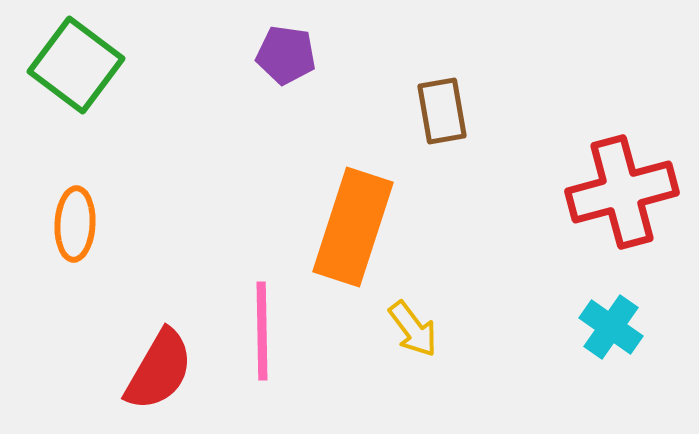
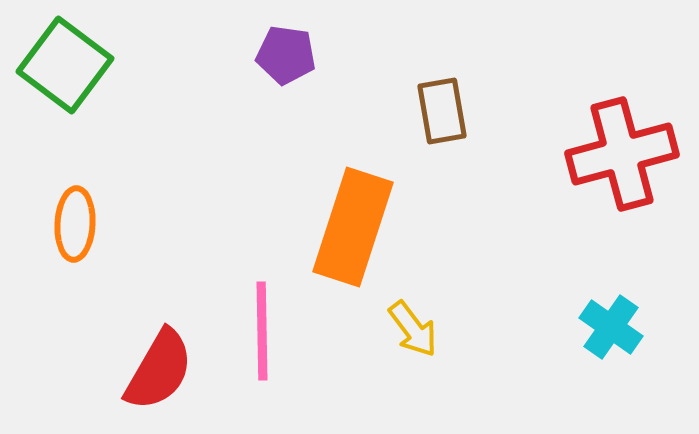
green square: moved 11 px left
red cross: moved 38 px up
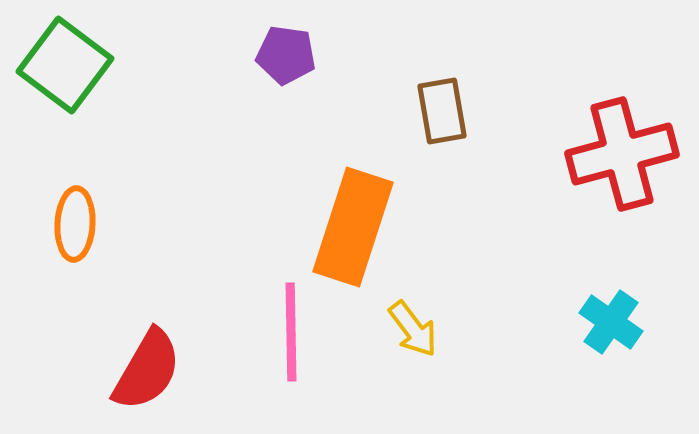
cyan cross: moved 5 px up
pink line: moved 29 px right, 1 px down
red semicircle: moved 12 px left
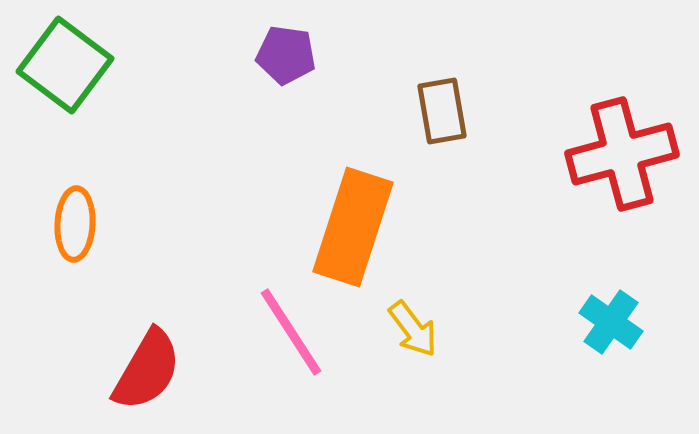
pink line: rotated 32 degrees counterclockwise
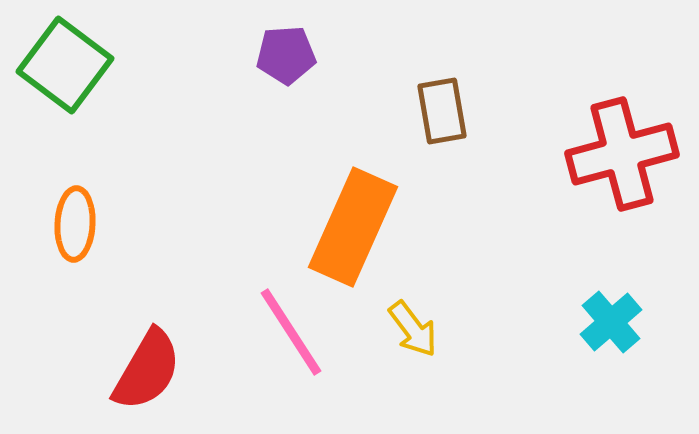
purple pentagon: rotated 12 degrees counterclockwise
orange rectangle: rotated 6 degrees clockwise
cyan cross: rotated 14 degrees clockwise
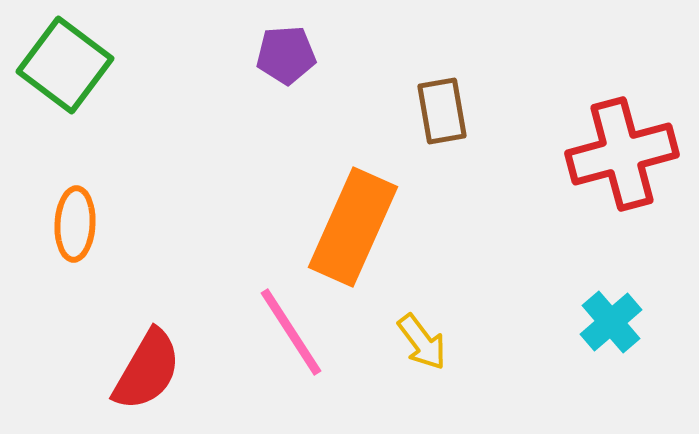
yellow arrow: moved 9 px right, 13 px down
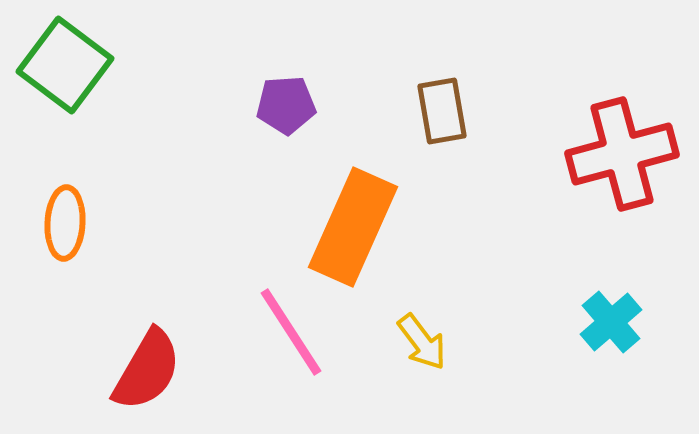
purple pentagon: moved 50 px down
orange ellipse: moved 10 px left, 1 px up
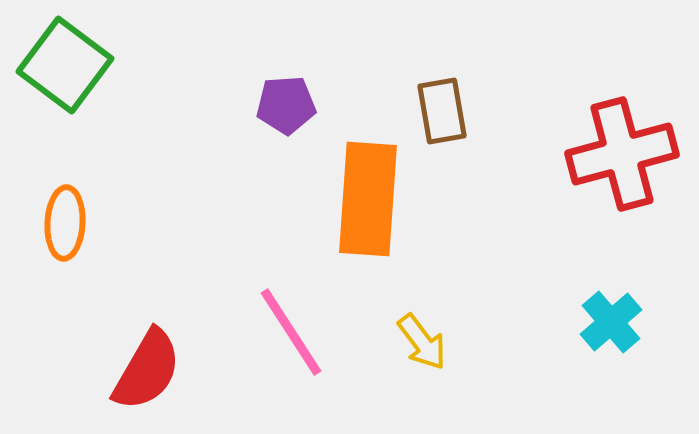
orange rectangle: moved 15 px right, 28 px up; rotated 20 degrees counterclockwise
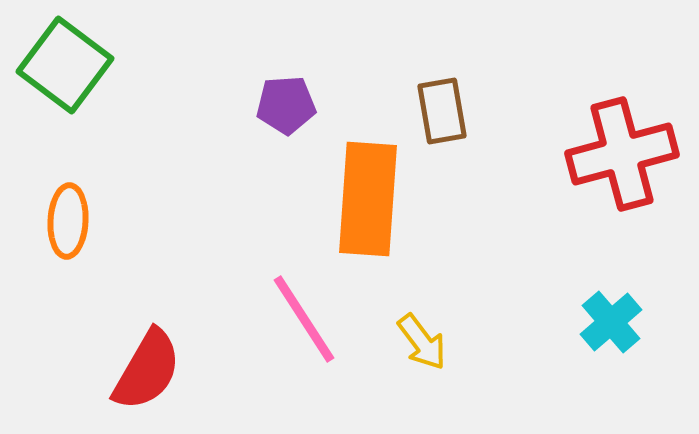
orange ellipse: moved 3 px right, 2 px up
pink line: moved 13 px right, 13 px up
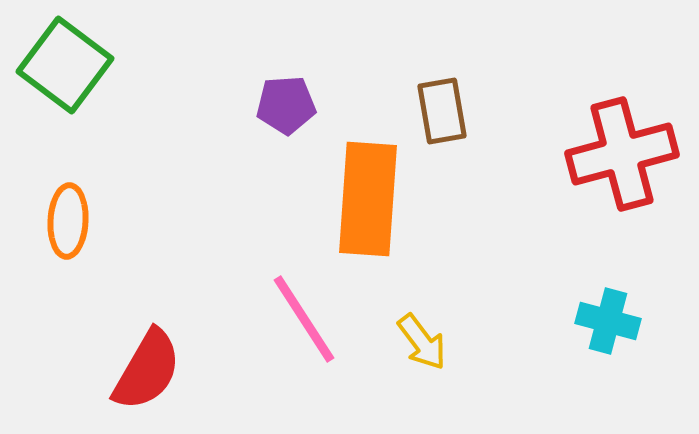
cyan cross: moved 3 px left, 1 px up; rotated 34 degrees counterclockwise
